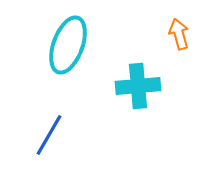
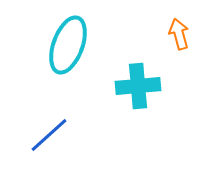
blue line: rotated 18 degrees clockwise
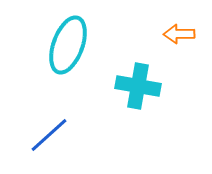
orange arrow: rotated 76 degrees counterclockwise
cyan cross: rotated 15 degrees clockwise
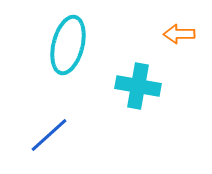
cyan ellipse: rotated 6 degrees counterclockwise
